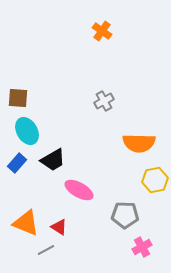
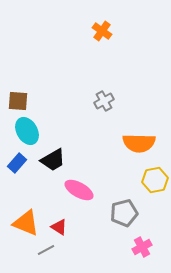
brown square: moved 3 px down
gray pentagon: moved 1 px left, 2 px up; rotated 16 degrees counterclockwise
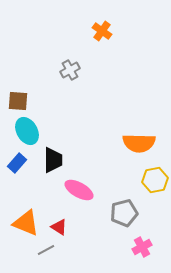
gray cross: moved 34 px left, 31 px up
black trapezoid: rotated 60 degrees counterclockwise
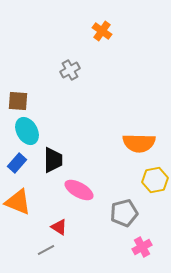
orange triangle: moved 8 px left, 21 px up
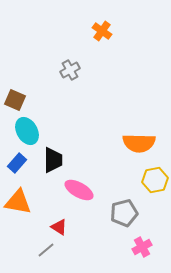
brown square: moved 3 px left, 1 px up; rotated 20 degrees clockwise
orange triangle: rotated 12 degrees counterclockwise
gray line: rotated 12 degrees counterclockwise
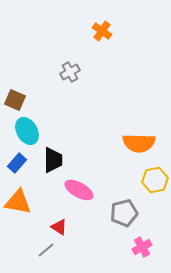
gray cross: moved 2 px down
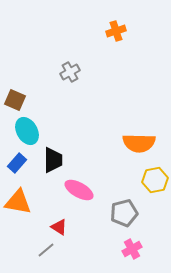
orange cross: moved 14 px right; rotated 36 degrees clockwise
pink cross: moved 10 px left, 2 px down
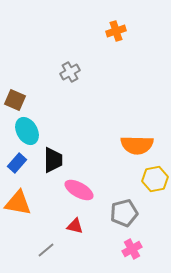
orange semicircle: moved 2 px left, 2 px down
yellow hexagon: moved 1 px up
orange triangle: moved 1 px down
red triangle: moved 16 px right, 1 px up; rotated 18 degrees counterclockwise
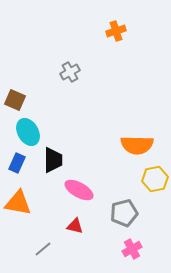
cyan ellipse: moved 1 px right, 1 px down
blue rectangle: rotated 18 degrees counterclockwise
gray line: moved 3 px left, 1 px up
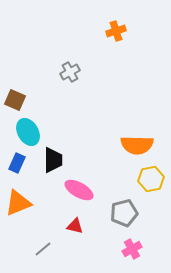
yellow hexagon: moved 4 px left
orange triangle: rotated 32 degrees counterclockwise
